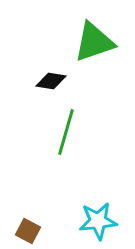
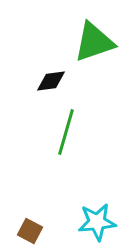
black diamond: rotated 16 degrees counterclockwise
cyan star: moved 1 px left, 1 px down
brown square: moved 2 px right
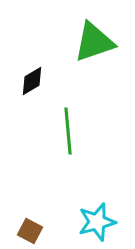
black diamond: moved 19 px left; rotated 24 degrees counterclockwise
green line: moved 2 px right, 1 px up; rotated 21 degrees counterclockwise
cyan star: rotated 9 degrees counterclockwise
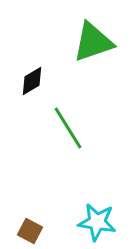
green triangle: moved 1 px left
green line: moved 3 px up; rotated 27 degrees counterclockwise
cyan star: rotated 24 degrees clockwise
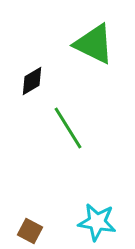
green triangle: moved 1 px right, 2 px down; rotated 45 degrees clockwise
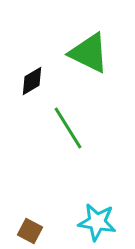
green triangle: moved 5 px left, 9 px down
